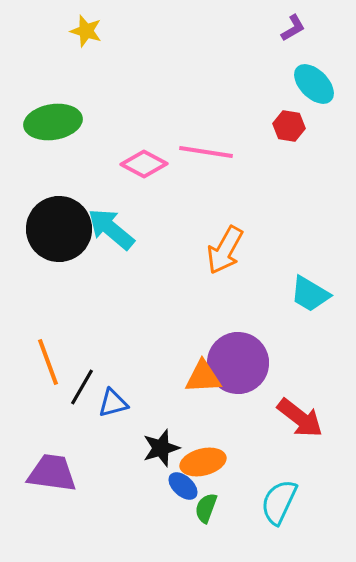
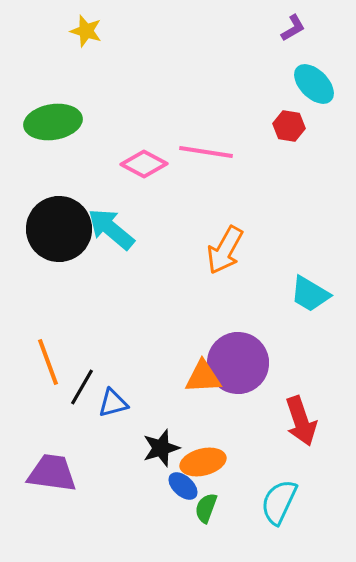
red arrow: moved 1 px right, 3 px down; rotated 33 degrees clockwise
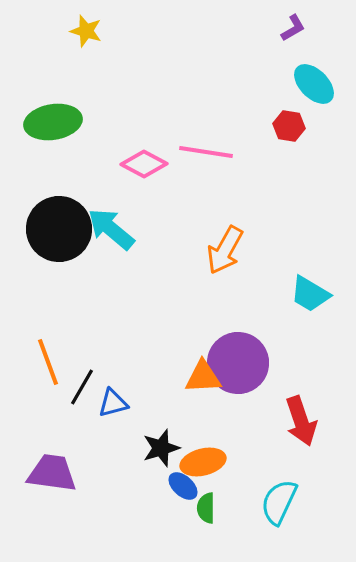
green semicircle: rotated 20 degrees counterclockwise
